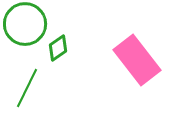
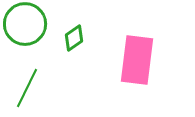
green diamond: moved 16 px right, 10 px up
pink rectangle: rotated 45 degrees clockwise
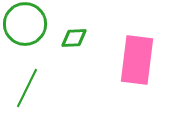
green diamond: rotated 32 degrees clockwise
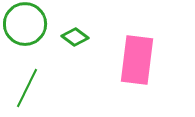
green diamond: moved 1 px right, 1 px up; rotated 40 degrees clockwise
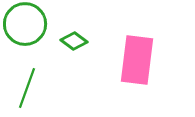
green diamond: moved 1 px left, 4 px down
green line: rotated 6 degrees counterclockwise
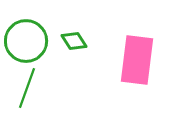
green circle: moved 1 px right, 17 px down
green diamond: rotated 20 degrees clockwise
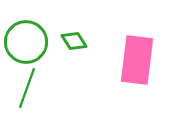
green circle: moved 1 px down
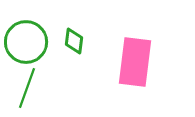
green diamond: rotated 40 degrees clockwise
pink rectangle: moved 2 px left, 2 px down
